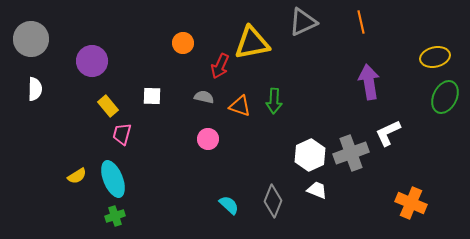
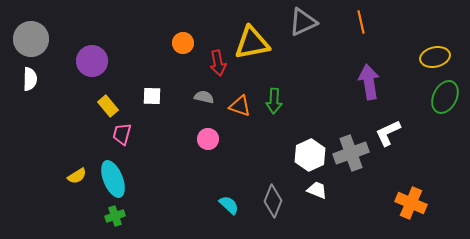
red arrow: moved 2 px left, 3 px up; rotated 35 degrees counterclockwise
white semicircle: moved 5 px left, 10 px up
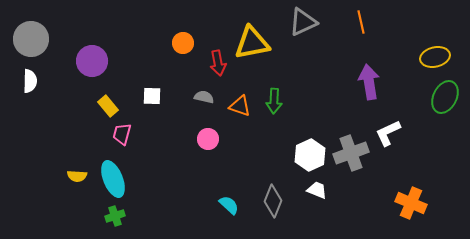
white semicircle: moved 2 px down
yellow semicircle: rotated 36 degrees clockwise
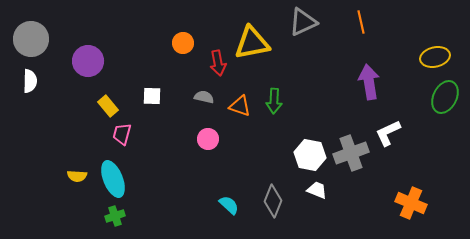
purple circle: moved 4 px left
white hexagon: rotated 24 degrees counterclockwise
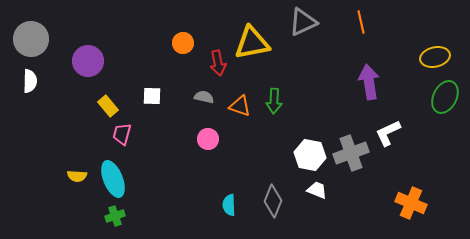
cyan semicircle: rotated 135 degrees counterclockwise
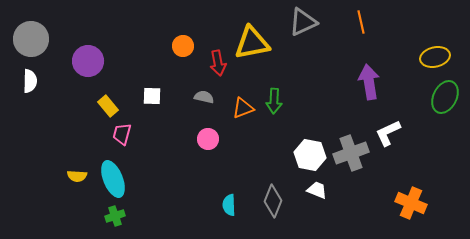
orange circle: moved 3 px down
orange triangle: moved 3 px right, 2 px down; rotated 40 degrees counterclockwise
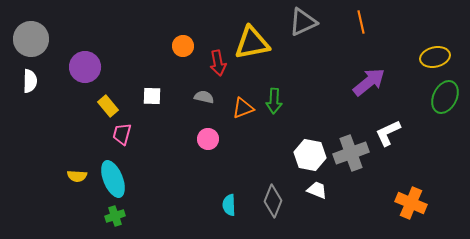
purple circle: moved 3 px left, 6 px down
purple arrow: rotated 60 degrees clockwise
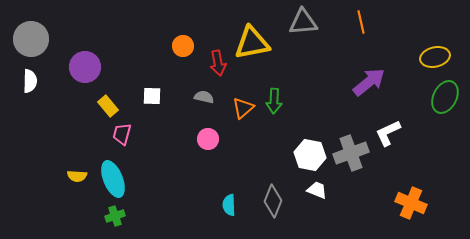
gray triangle: rotated 20 degrees clockwise
orange triangle: rotated 20 degrees counterclockwise
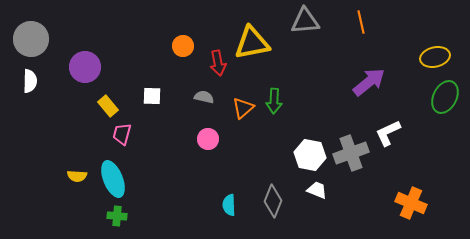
gray triangle: moved 2 px right, 1 px up
green cross: moved 2 px right; rotated 24 degrees clockwise
